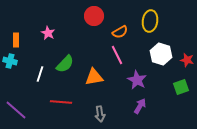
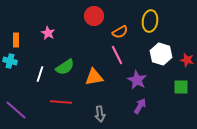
green semicircle: moved 3 px down; rotated 12 degrees clockwise
green square: rotated 21 degrees clockwise
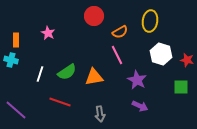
cyan cross: moved 1 px right, 1 px up
green semicircle: moved 2 px right, 5 px down
red line: moved 1 px left; rotated 15 degrees clockwise
purple arrow: rotated 84 degrees clockwise
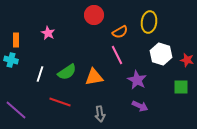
red circle: moved 1 px up
yellow ellipse: moved 1 px left, 1 px down
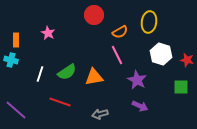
gray arrow: rotated 84 degrees clockwise
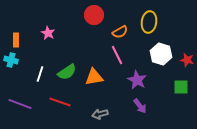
purple arrow: rotated 28 degrees clockwise
purple line: moved 4 px right, 6 px up; rotated 20 degrees counterclockwise
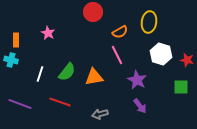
red circle: moved 1 px left, 3 px up
green semicircle: rotated 18 degrees counterclockwise
